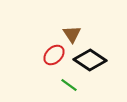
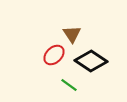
black diamond: moved 1 px right, 1 px down
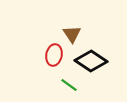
red ellipse: rotated 35 degrees counterclockwise
